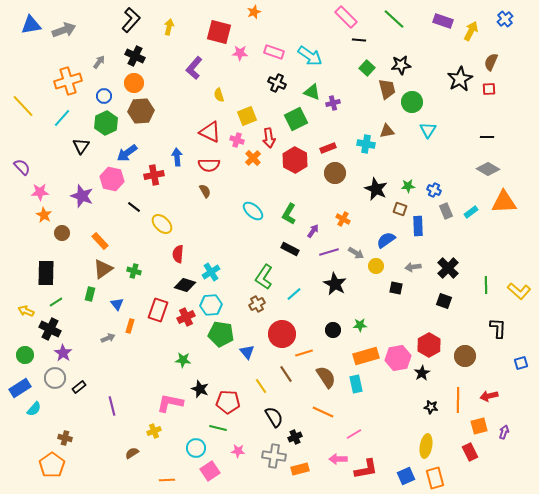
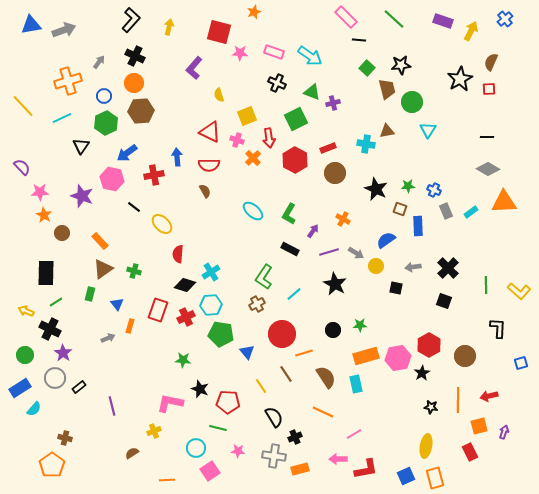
cyan line at (62, 118): rotated 24 degrees clockwise
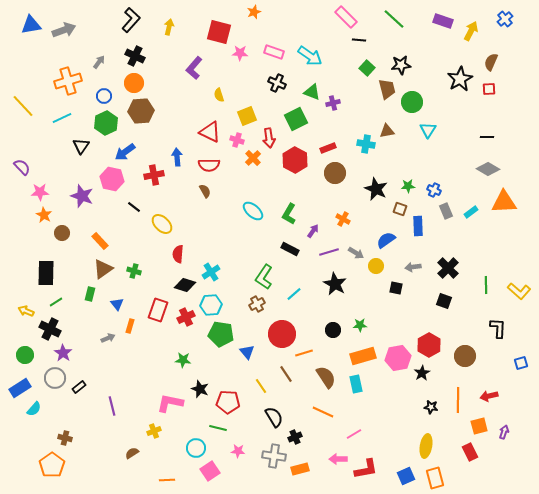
blue arrow at (127, 153): moved 2 px left, 1 px up
orange rectangle at (366, 356): moved 3 px left
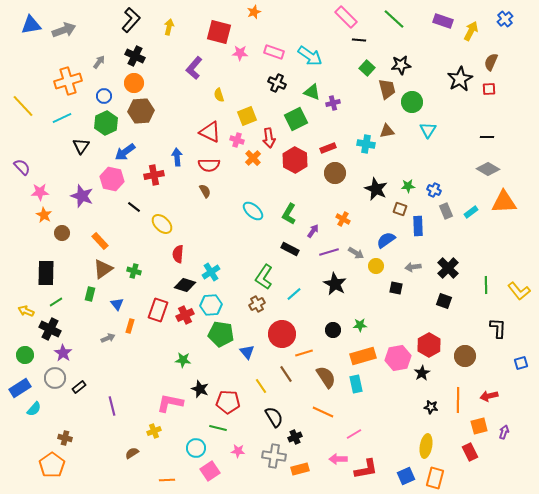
yellow L-shape at (519, 291): rotated 10 degrees clockwise
red cross at (186, 317): moved 1 px left, 2 px up
orange rectangle at (435, 478): rotated 30 degrees clockwise
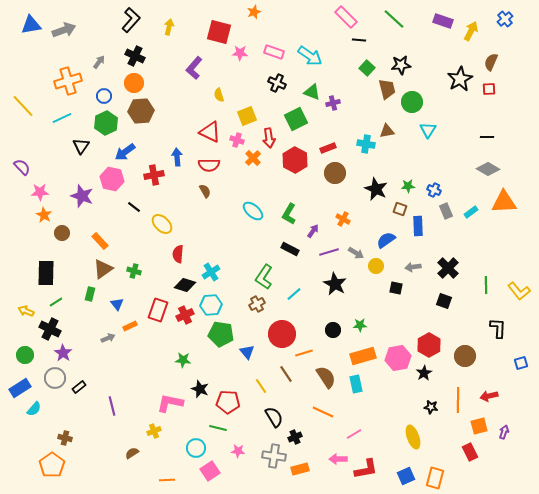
orange rectangle at (130, 326): rotated 48 degrees clockwise
black star at (422, 373): moved 2 px right
yellow ellipse at (426, 446): moved 13 px left, 9 px up; rotated 30 degrees counterclockwise
